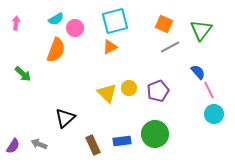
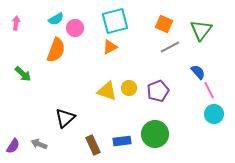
yellow triangle: moved 2 px up; rotated 25 degrees counterclockwise
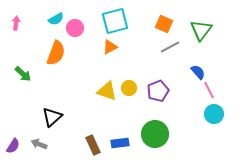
orange semicircle: moved 3 px down
black triangle: moved 13 px left, 1 px up
blue rectangle: moved 2 px left, 2 px down
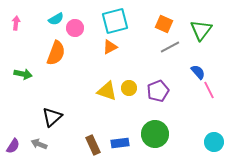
green arrow: rotated 30 degrees counterclockwise
cyan circle: moved 28 px down
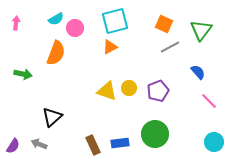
pink line: moved 11 px down; rotated 18 degrees counterclockwise
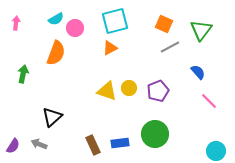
orange triangle: moved 1 px down
green arrow: rotated 90 degrees counterclockwise
cyan circle: moved 2 px right, 9 px down
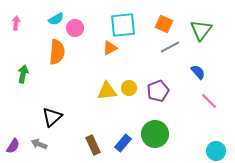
cyan square: moved 8 px right, 4 px down; rotated 8 degrees clockwise
orange semicircle: moved 1 px right, 1 px up; rotated 15 degrees counterclockwise
yellow triangle: rotated 25 degrees counterclockwise
blue rectangle: moved 3 px right; rotated 42 degrees counterclockwise
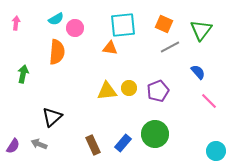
orange triangle: rotated 35 degrees clockwise
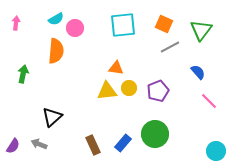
orange triangle: moved 6 px right, 20 px down
orange semicircle: moved 1 px left, 1 px up
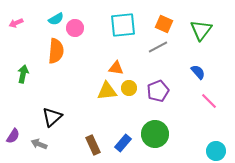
pink arrow: rotated 120 degrees counterclockwise
gray line: moved 12 px left
purple semicircle: moved 10 px up
